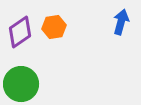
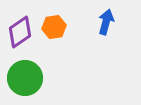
blue arrow: moved 15 px left
green circle: moved 4 px right, 6 px up
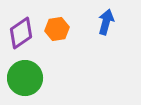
orange hexagon: moved 3 px right, 2 px down
purple diamond: moved 1 px right, 1 px down
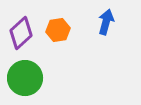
orange hexagon: moved 1 px right, 1 px down
purple diamond: rotated 8 degrees counterclockwise
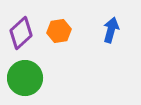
blue arrow: moved 5 px right, 8 px down
orange hexagon: moved 1 px right, 1 px down
